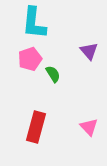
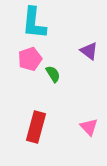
purple triangle: rotated 12 degrees counterclockwise
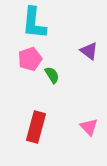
green semicircle: moved 1 px left, 1 px down
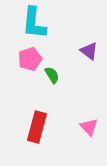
red rectangle: moved 1 px right
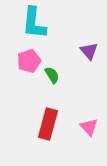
purple triangle: rotated 12 degrees clockwise
pink pentagon: moved 1 px left, 2 px down
red rectangle: moved 11 px right, 3 px up
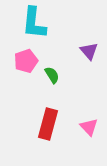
pink pentagon: moved 3 px left
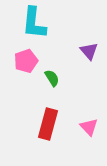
green semicircle: moved 3 px down
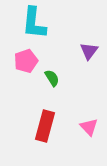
purple triangle: rotated 18 degrees clockwise
red rectangle: moved 3 px left, 2 px down
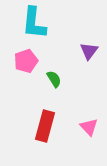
green semicircle: moved 2 px right, 1 px down
